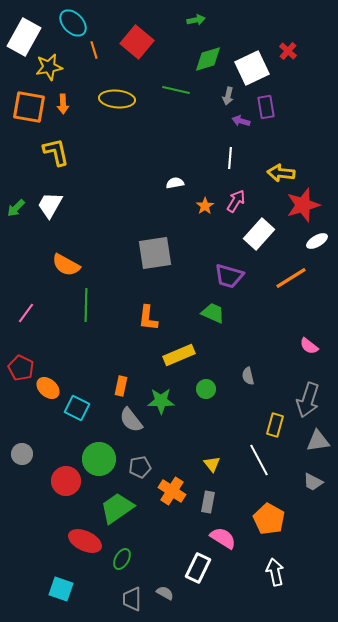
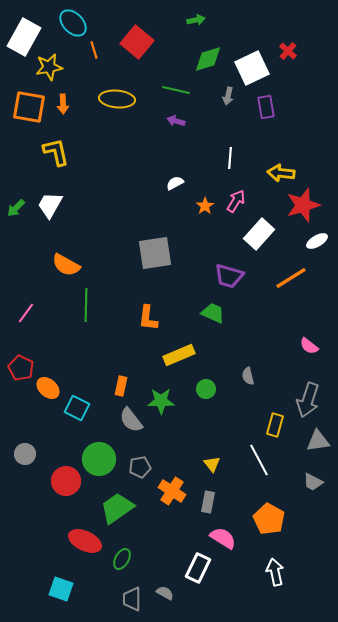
purple arrow at (241, 121): moved 65 px left
white semicircle at (175, 183): rotated 18 degrees counterclockwise
gray circle at (22, 454): moved 3 px right
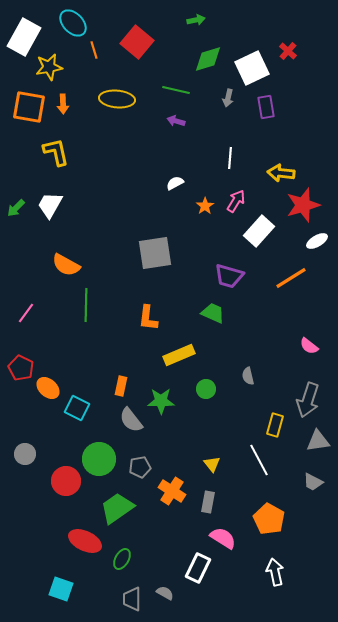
gray arrow at (228, 96): moved 2 px down
white rectangle at (259, 234): moved 3 px up
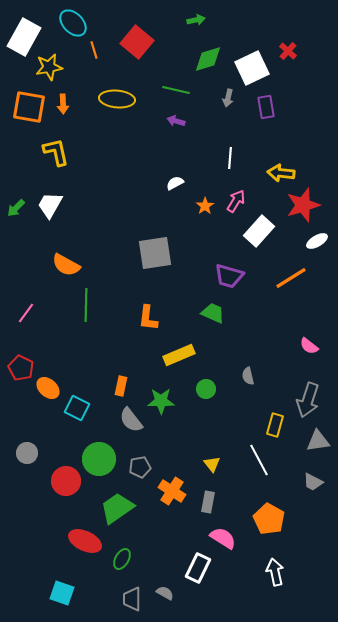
gray circle at (25, 454): moved 2 px right, 1 px up
cyan square at (61, 589): moved 1 px right, 4 px down
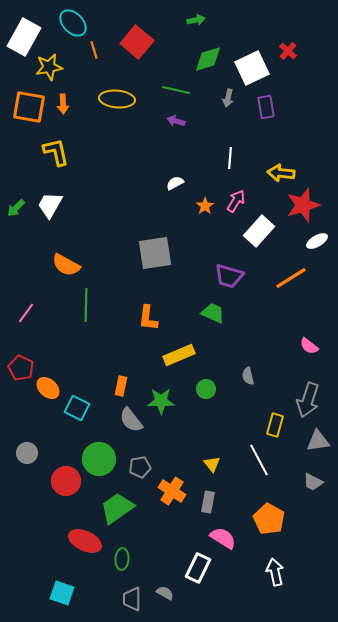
green ellipse at (122, 559): rotated 25 degrees counterclockwise
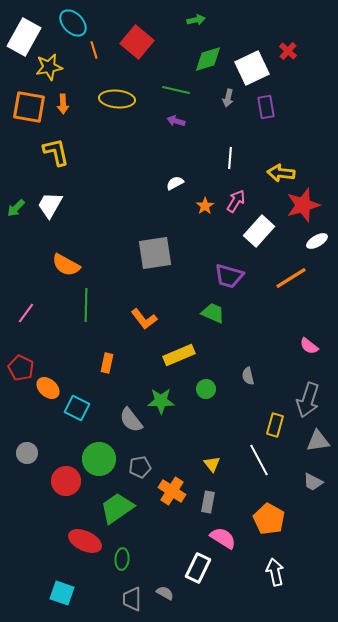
orange L-shape at (148, 318): moved 4 px left, 1 px down; rotated 44 degrees counterclockwise
orange rectangle at (121, 386): moved 14 px left, 23 px up
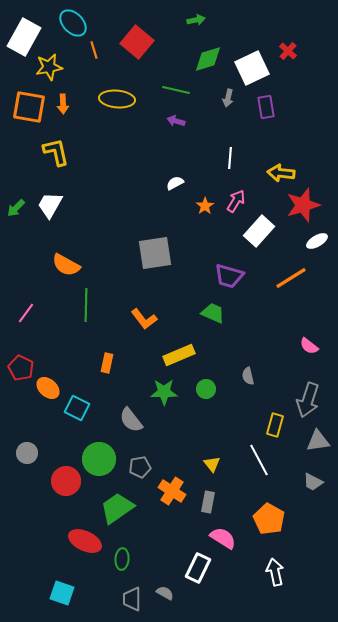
green star at (161, 401): moved 3 px right, 9 px up
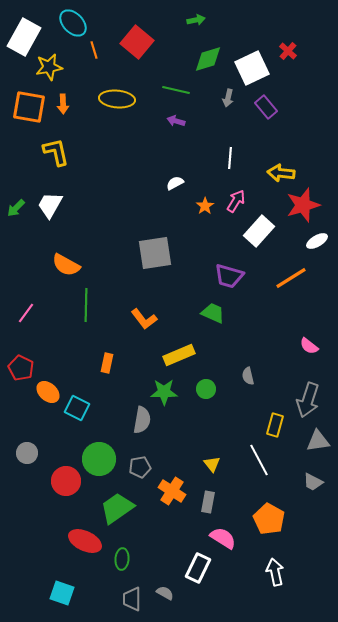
purple rectangle at (266, 107): rotated 30 degrees counterclockwise
orange ellipse at (48, 388): moved 4 px down
gray semicircle at (131, 420): moved 11 px right; rotated 132 degrees counterclockwise
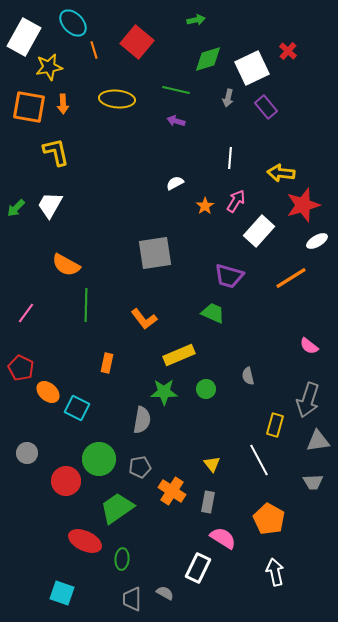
gray trapezoid at (313, 482): rotated 30 degrees counterclockwise
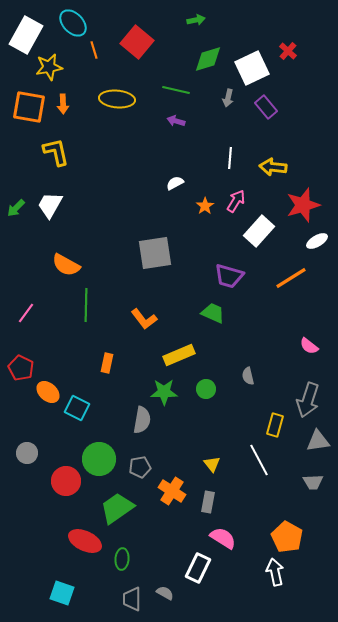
white rectangle at (24, 37): moved 2 px right, 2 px up
yellow arrow at (281, 173): moved 8 px left, 6 px up
orange pentagon at (269, 519): moved 18 px right, 18 px down
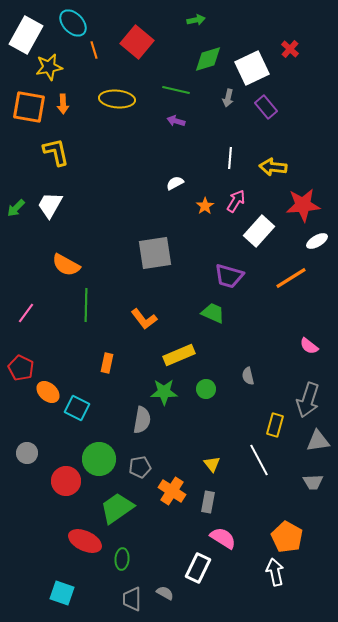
red cross at (288, 51): moved 2 px right, 2 px up
red star at (303, 205): rotated 12 degrees clockwise
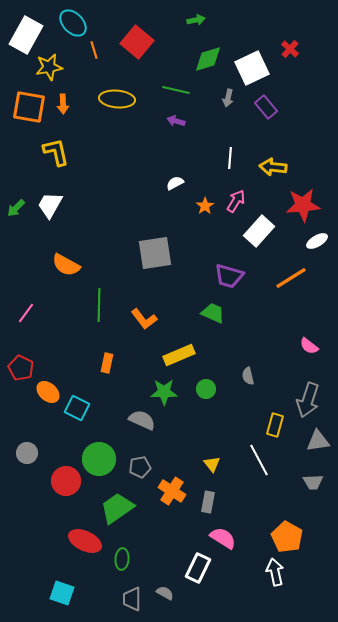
green line at (86, 305): moved 13 px right
gray semicircle at (142, 420): rotated 76 degrees counterclockwise
